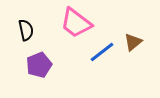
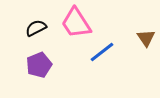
pink trapezoid: rotated 20 degrees clockwise
black semicircle: moved 10 px right, 2 px up; rotated 105 degrees counterclockwise
brown triangle: moved 13 px right, 4 px up; rotated 24 degrees counterclockwise
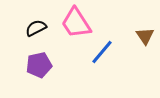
brown triangle: moved 1 px left, 2 px up
blue line: rotated 12 degrees counterclockwise
purple pentagon: rotated 10 degrees clockwise
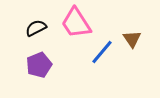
brown triangle: moved 13 px left, 3 px down
purple pentagon: rotated 10 degrees counterclockwise
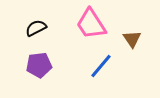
pink trapezoid: moved 15 px right, 1 px down
blue line: moved 1 px left, 14 px down
purple pentagon: rotated 15 degrees clockwise
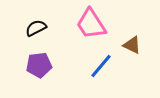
brown triangle: moved 6 px down; rotated 30 degrees counterclockwise
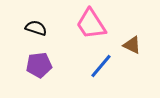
black semicircle: rotated 45 degrees clockwise
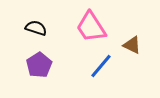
pink trapezoid: moved 3 px down
purple pentagon: rotated 25 degrees counterclockwise
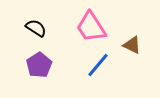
black semicircle: rotated 15 degrees clockwise
blue line: moved 3 px left, 1 px up
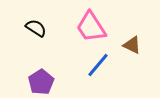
purple pentagon: moved 2 px right, 17 px down
